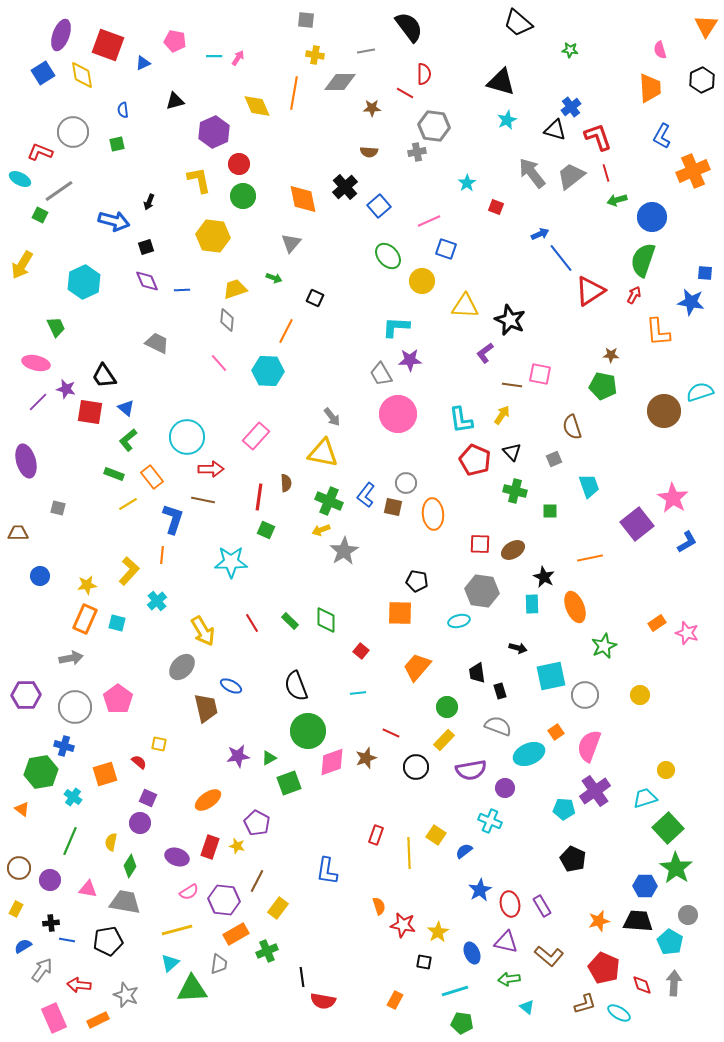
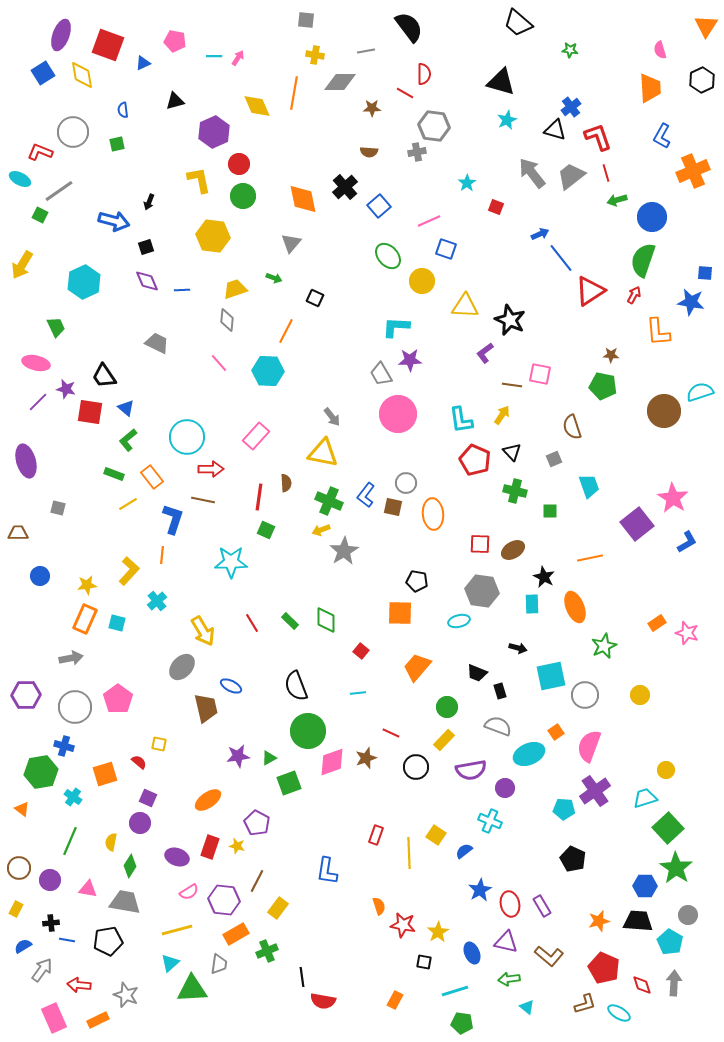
black trapezoid at (477, 673): rotated 60 degrees counterclockwise
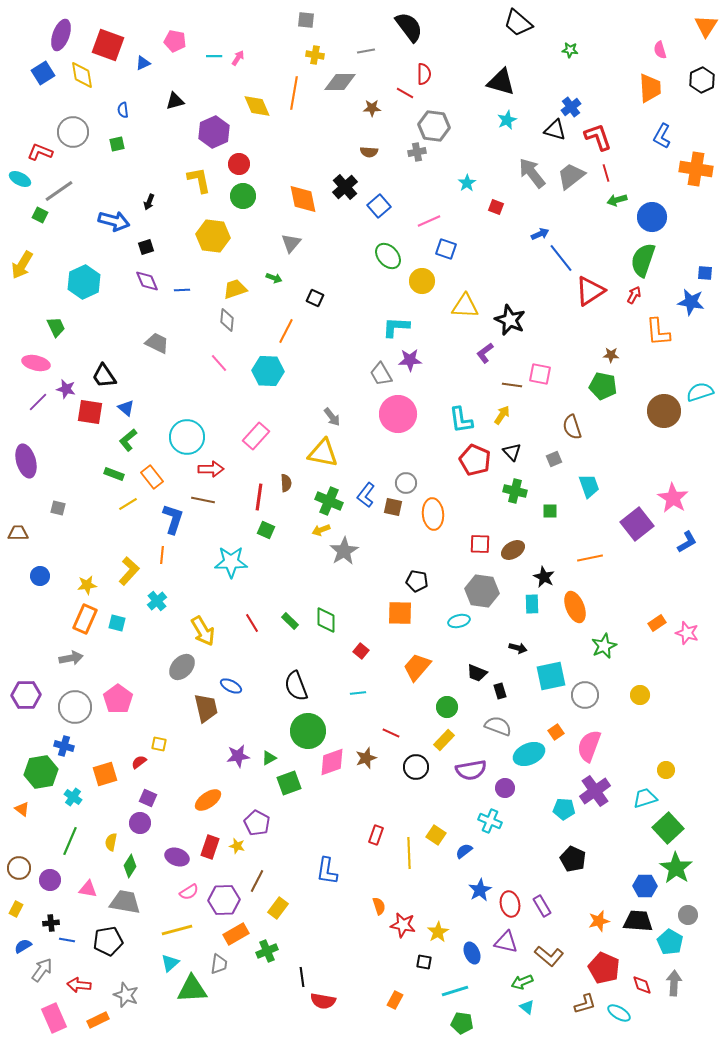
orange cross at (693, 171): moved 3 px right, 2 px up; rotated 32 degrees clockwise
red semicircle at (139, 762): rotated 77 degrees counterclockwise
purple hexagon at (224, 900): rotated 8 degrees counterclockwise
green arrow at (509, 979): moved 13 px right, 3 px down; rotated 15 degrees counterclockwise
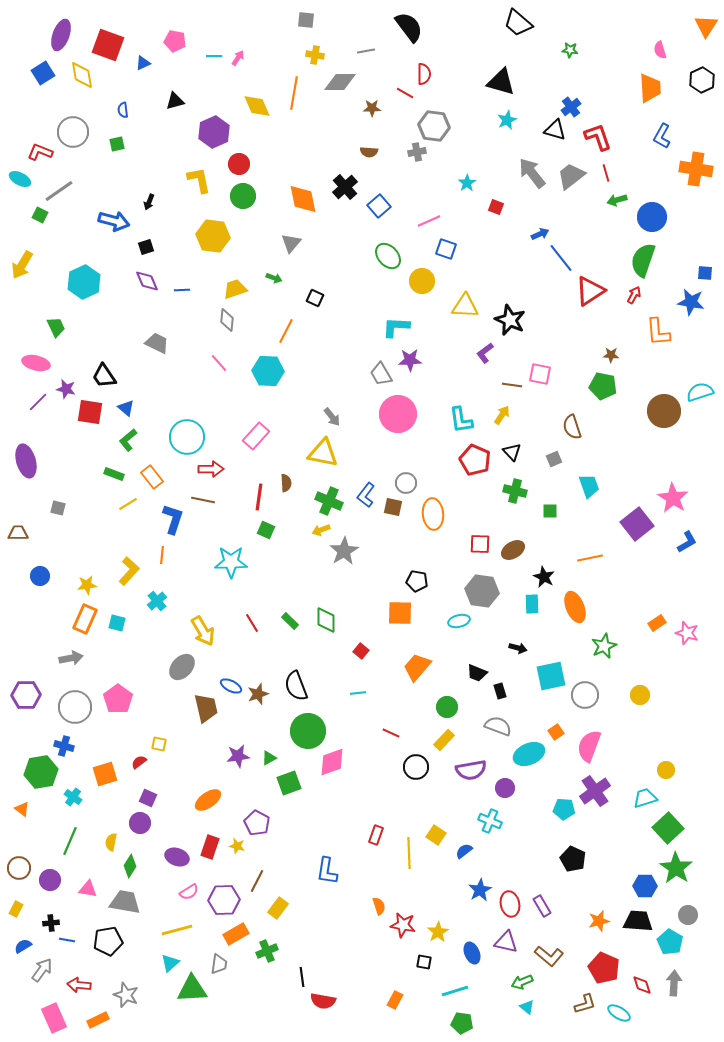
brown star at (366, 758): moved 108 px left, 64 px up
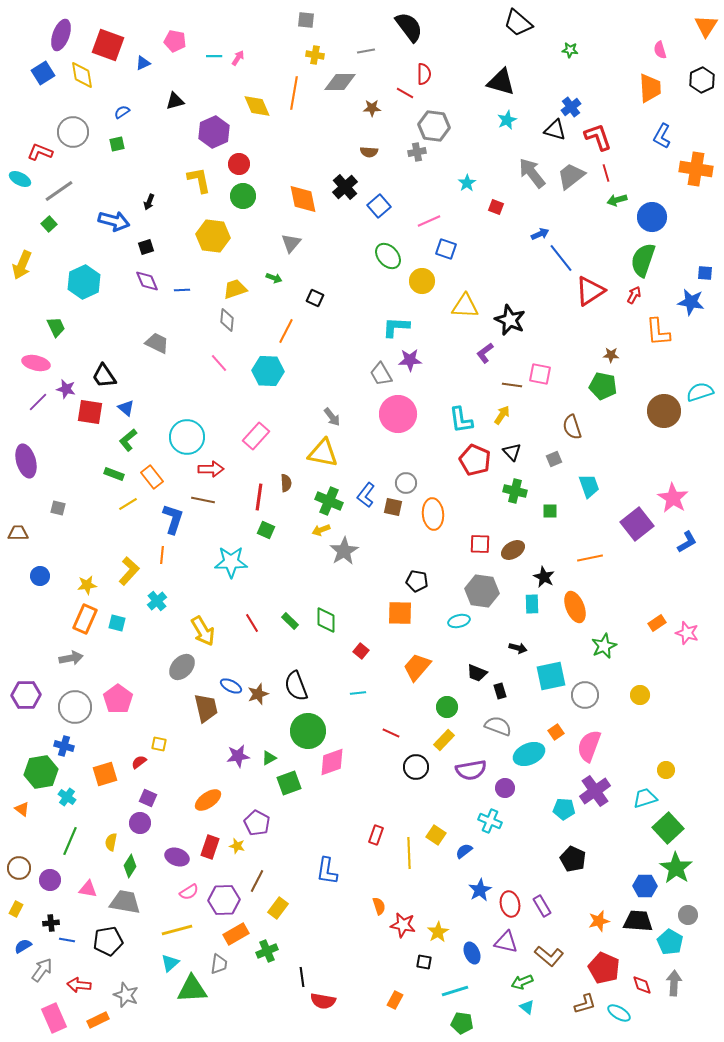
blue semicircle at (123, 110): moved 1 px left, 2 px down; rotated 63 degrees clockwise
green square at (40, 215): moved 9 px right, 9 px down; rotated 21 degrees clockwise
yellow arrow at (22, 265): rotated 8 degrees counterclockwise
cyan cross at (73, 797): moved 6 px left
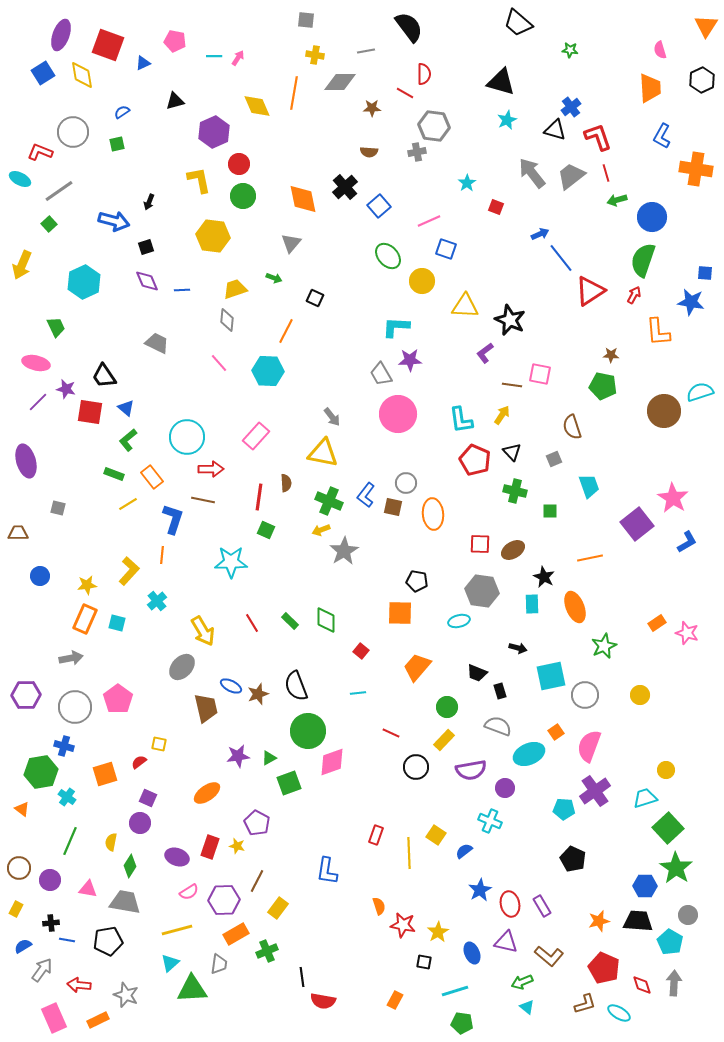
orange ellipse at (208, 800): moved 1 px left, 7 px up
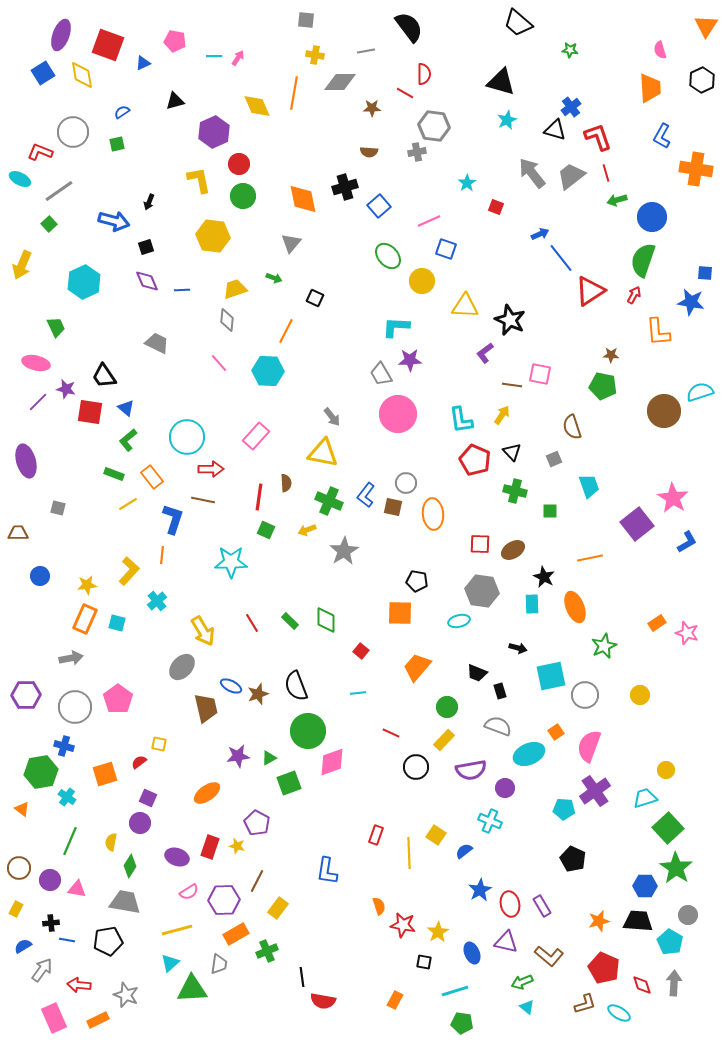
black cross at (345, 187): rotated 25 degrees clockwise
yellow arrow at (321, 530): moved 14 px left
pink triangle at (88, 889): moved 11 px left
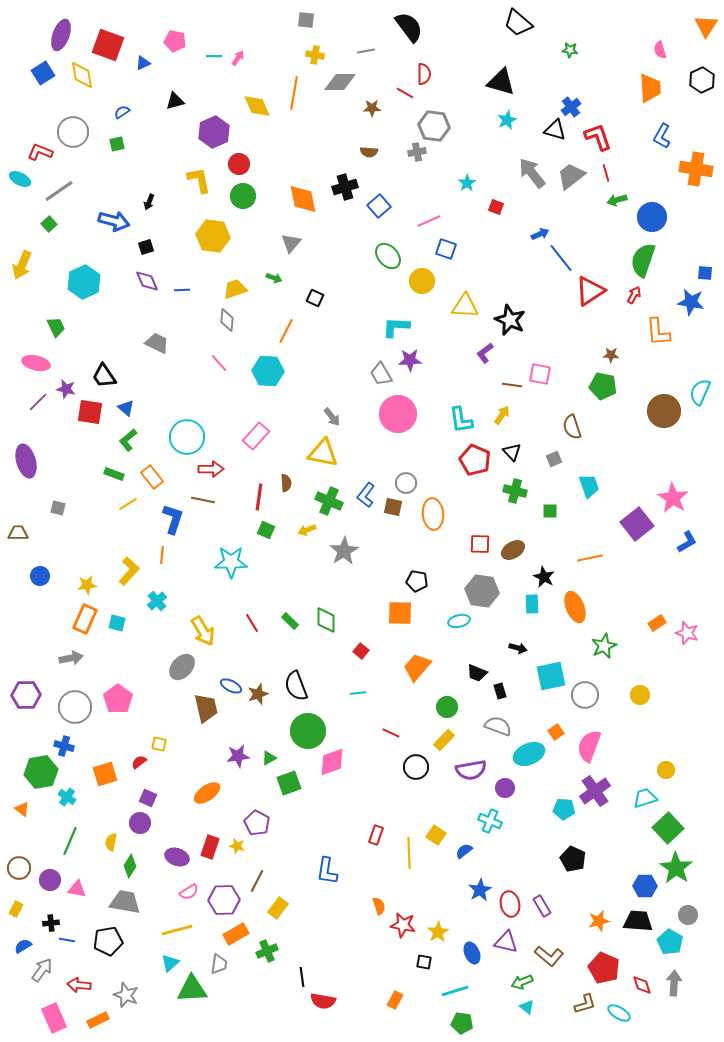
cyan semicircle at (700, 392): rotated 48 degrees counterclockwise
